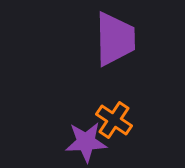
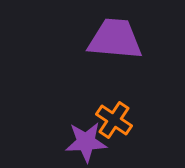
purple trapezoid: rotated 84 degrees counterclockwise
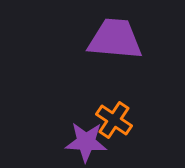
purple star: rotated 6 degrees clockwise
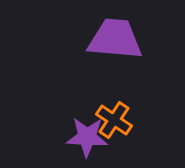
purple star: moved 1 px right, 5 px up
